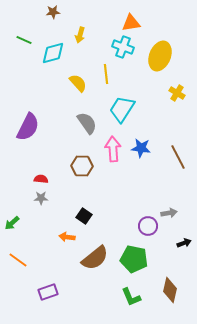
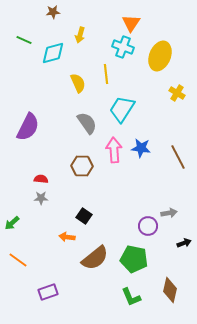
orange triangle: rotated 48 degrees counterclockwise
yellow semicircle: rotated 18 degrees clockwise
pink arrow: moved 1 px right, 1 px down
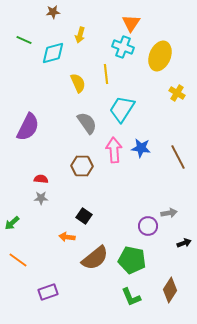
green pentagon: moved 2 px left, 1 px down
brown diamond: rotated 20 degrees clockwise
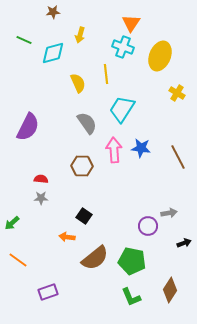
green pentagon: moved 1 px down
